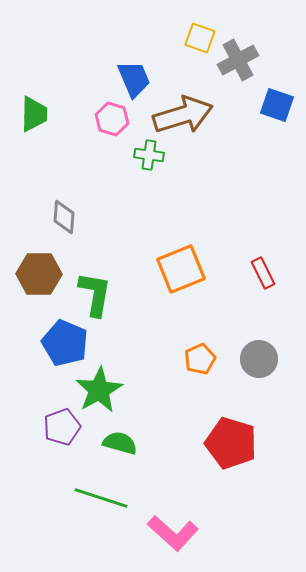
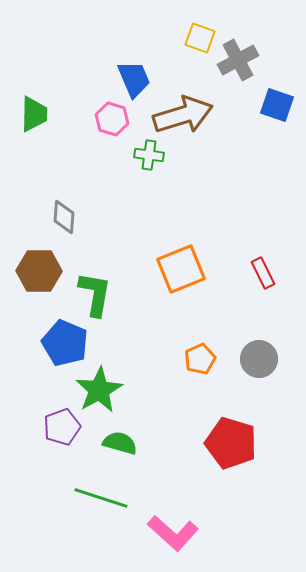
brown hexagon: moved 3 px up
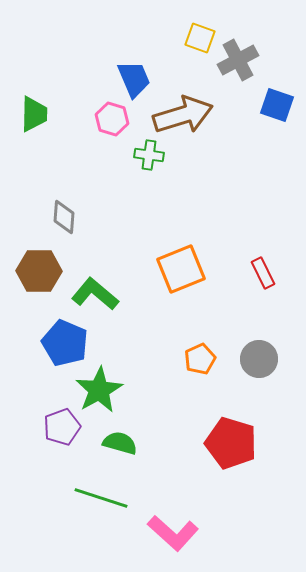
green L-shape: rotated 60 degrees counterclockwise
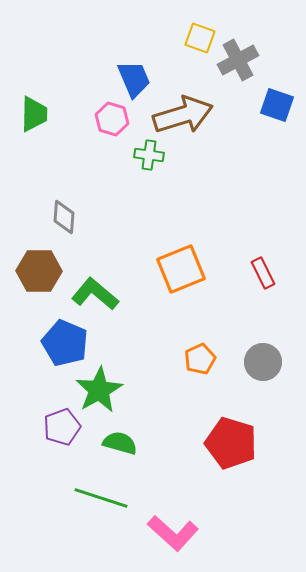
gray circle: moved 4 px right, 3 px down
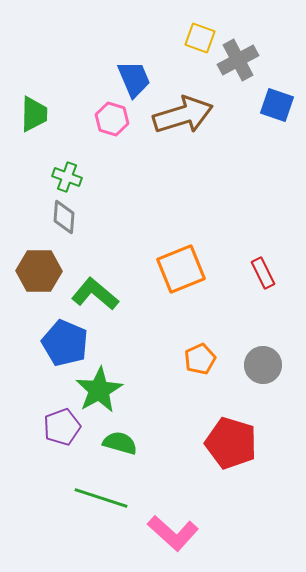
green cross: moved 82 px left, 22 px down; rotated 12 degrees clockwise
gray circle: moved 3 px down
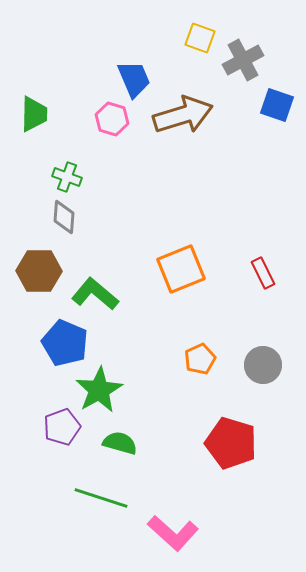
gray cross: moved 5 px right
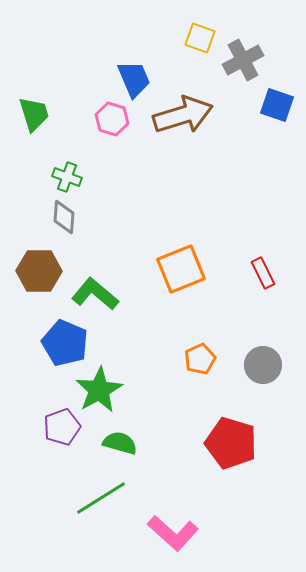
green trapezoid: rotated 18 degrees counterclockwise
green line: rotated 50 degrees counterclockwise
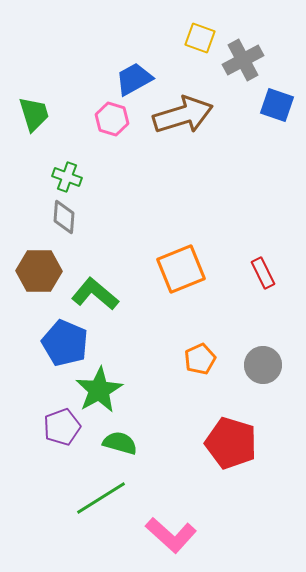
blue trapezoid: rotated 96 degrees counterclockwise
pink L-shape: moved 2 px left, 2 px down
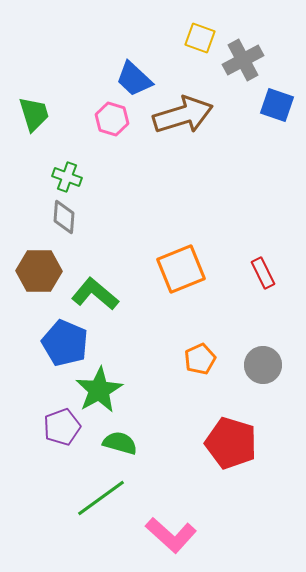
blue trapezoid: rotated 108 degrees counterclockwise
green line: rotated 4 degrees counterclockwise
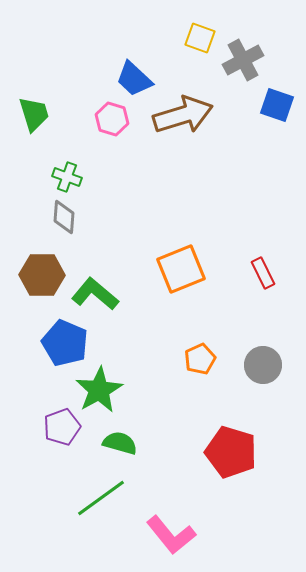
brown hexagon: moved 3 px right, 4 px down
red pentagon: moved 9 px down
pink L-shape: rotated 9 degrees clockwise
